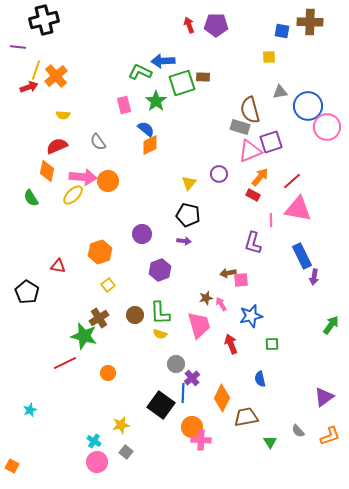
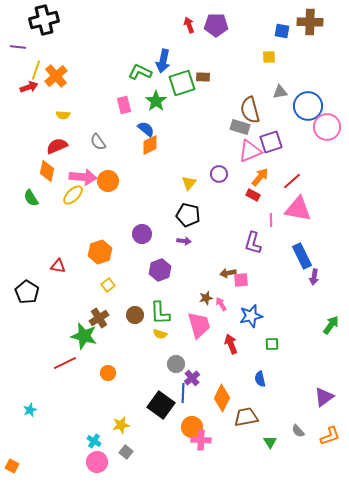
blue arrow at (163, 61): rotated 75 degrees counterclockwise
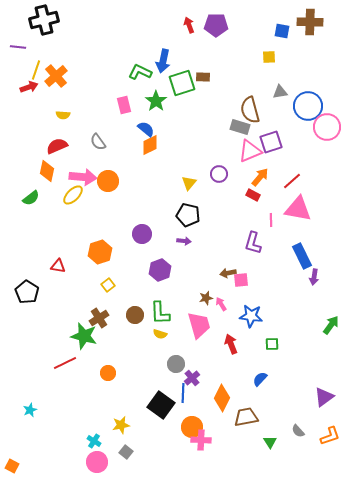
green semicircle at (31, 198): rotated 96 degrees counterclockwise
blue star at (251, 316): rotated 20 degrees clockwise
blue semicircle at (260, 379): rotated 56 degrees clockwise
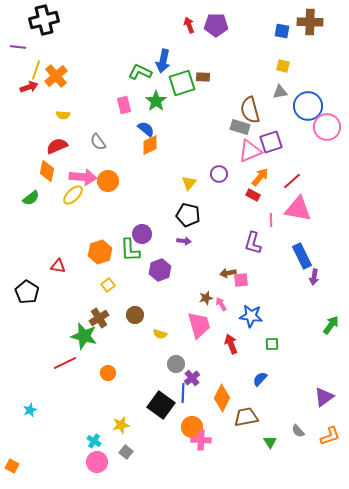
yellow square at (269, 57): moved 14 px right, 9 px down; rotated 16 degrees clockwise
green L-shape at (160, 313): moved 30 px left, 63 px up
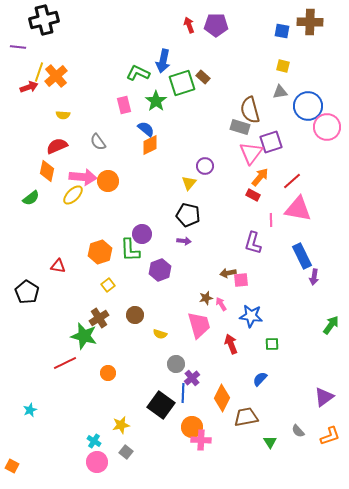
yellow line at (36, 70): moved 3 px right, 2 px down
green L-shape at (140, 72): moved 2 px left, 1 px down
brown rectangle at (203, 77): rotated 40 degrees clockwise
pink triangle at (250, 151): moved 1 px right, 2 px down; rotated 30 degrees counterclockwise
purple circle at (219, 174): moved 14 px left, 8 px up
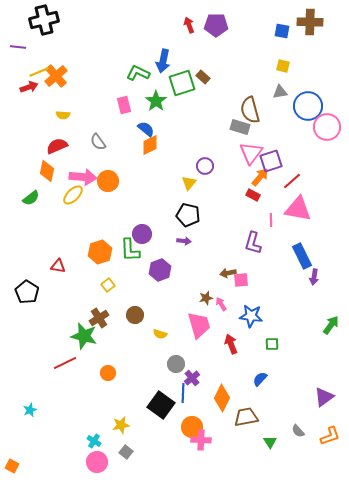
yellow line at (39, 72): rotated 48 degrees clockwise
purple square at (271, 142): moved 19 px down
